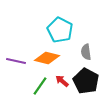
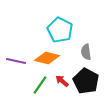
green line: moved 1 px up
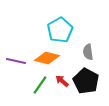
cyan pentagon: rotated 15 degrees clockwise
gray semicircle: moved 2 px right
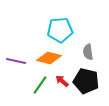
cyan pentagon: rotated 25 degrees clockwise
orange diamond: moved 2 px right
black pentagon: rotated 15 degrees counterclockwise
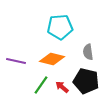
cyan pentagon: moved 3 px up
orange diamond: moved 3 px right, 1 px down
red arrow: moved 6 px down
green line: moved 1 px right
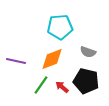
gray semicircle: rotated 63 degrees counterclockwise
orange diamond: rotated 35 degrees counterclockwise
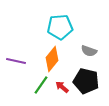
gray semicircle: moved 1 px right, 1 px up
orange diamond: rotated 30 degrees counterclockwise
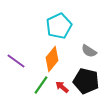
cyan pentagon: moved 1 px left, 1 px up; rotated 20 degrees counterclockwise
gray semicircle: rotated 14 degrees clockwise
purple line: rotated 24 degrees clockwise
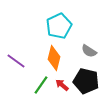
orange diamond: moved 2 px right, 1 px up; rotated 25 degrees counterclockwise
red arrow: moved 2 px up
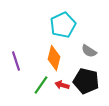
cyan pentagon: moved 4 px right, 1 px up
purple line: rotated 36 degrees clockwise
red arrow: rotated 24 degrees counterclockwise
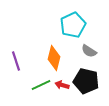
cyan pentagon: moved 10 px right
green line: rotated 30 degrees clockwise
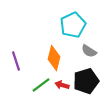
black pentagon: rotated 30 degrees counterclockwise
green line: rotated 12 degrees counterclockwise
